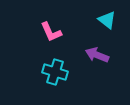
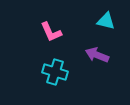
cyan triangle: moved 1 px left, 1 px down; rotated 24 degrees counterclockwise
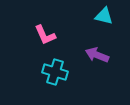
cyan triangle: moved 2 px left, 5 px up
pink L-shape: moved 6 px left, 3 px down
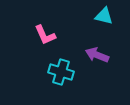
cyan cross: moved 6 px right
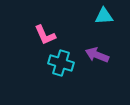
cyan triangle: rotated 18 degrees counterclockwise
cyan cross: moved 9 px up
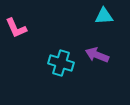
pink L-shape: moved 29 px left, 7 px up
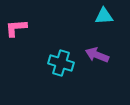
pink L-shape: rotated 110 degrees clockwise
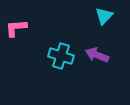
cyan triangle: rotated 42 degrees counterclockwise
cyan cross: moved 7 px up
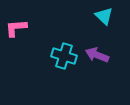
cyan triangle: rotated 30 degrees counterclockwise
cyan cross: moved 3 px right
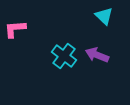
pink L-shape: moved 1 px left, 1 px down
cyan cross: rotated 20 degrees clockwise
